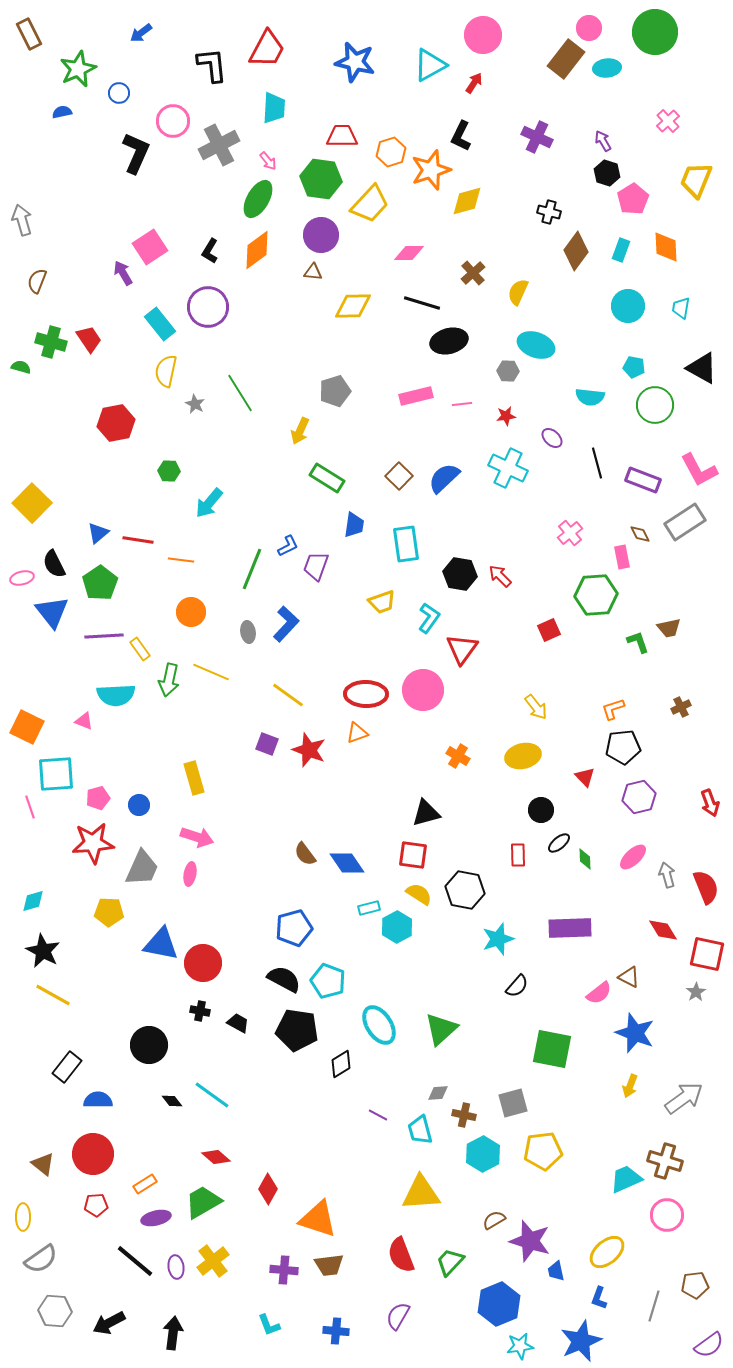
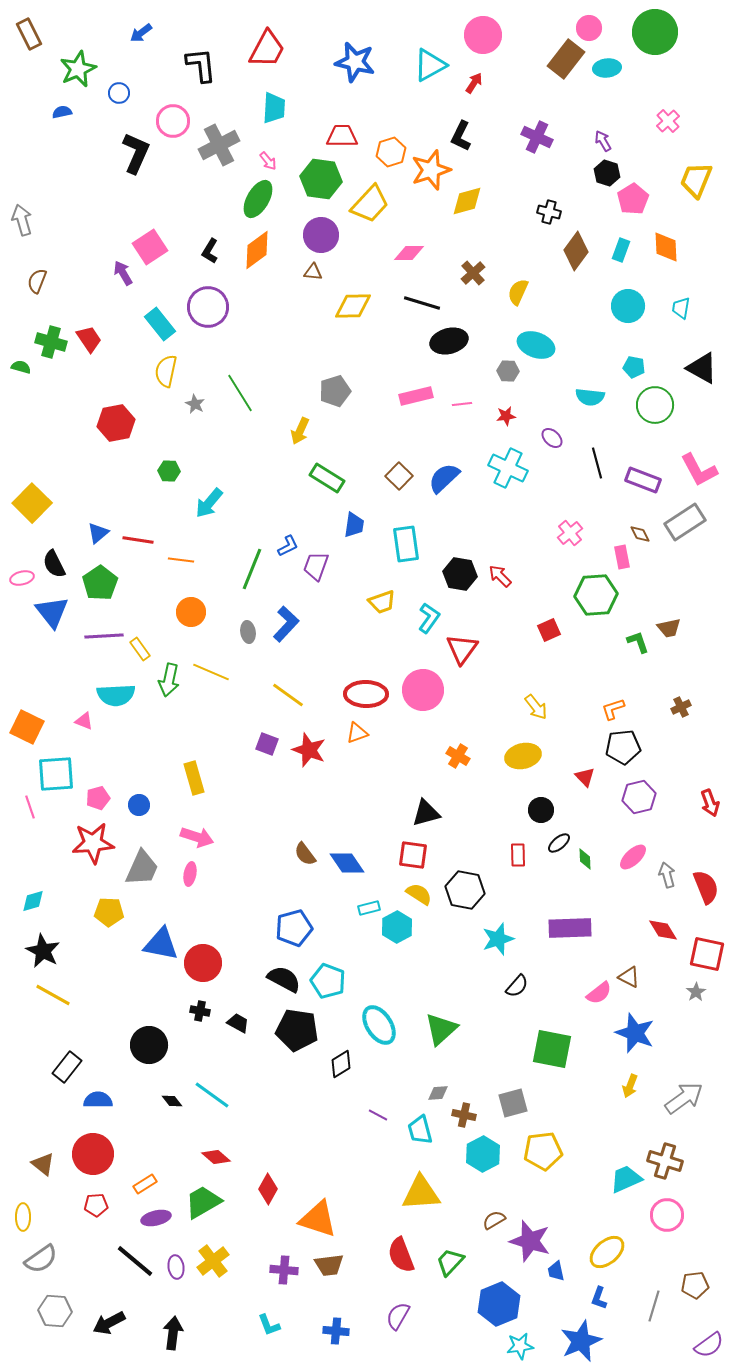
black L-shape at (212, 65): moved 11 px left
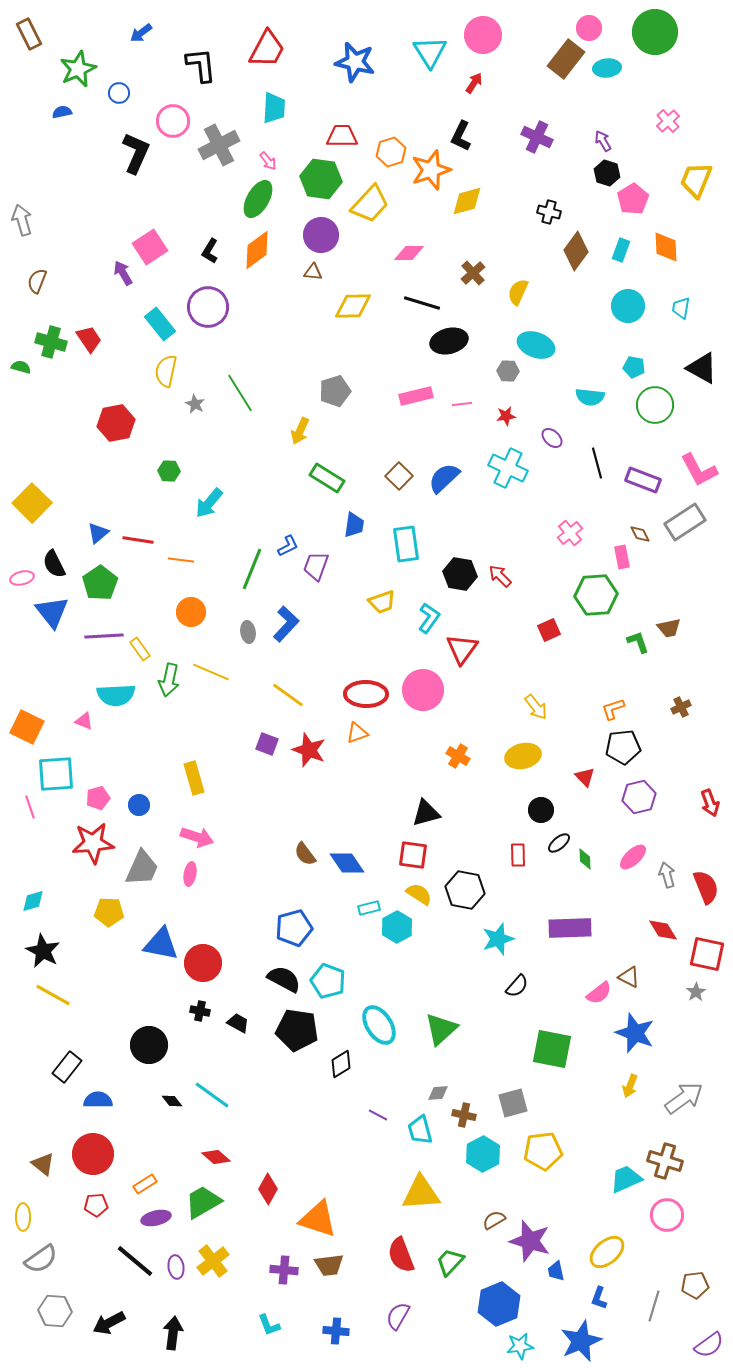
cyan triangle at (430, 65): moved 13 px up; rotated 33 degrees counterclockwise
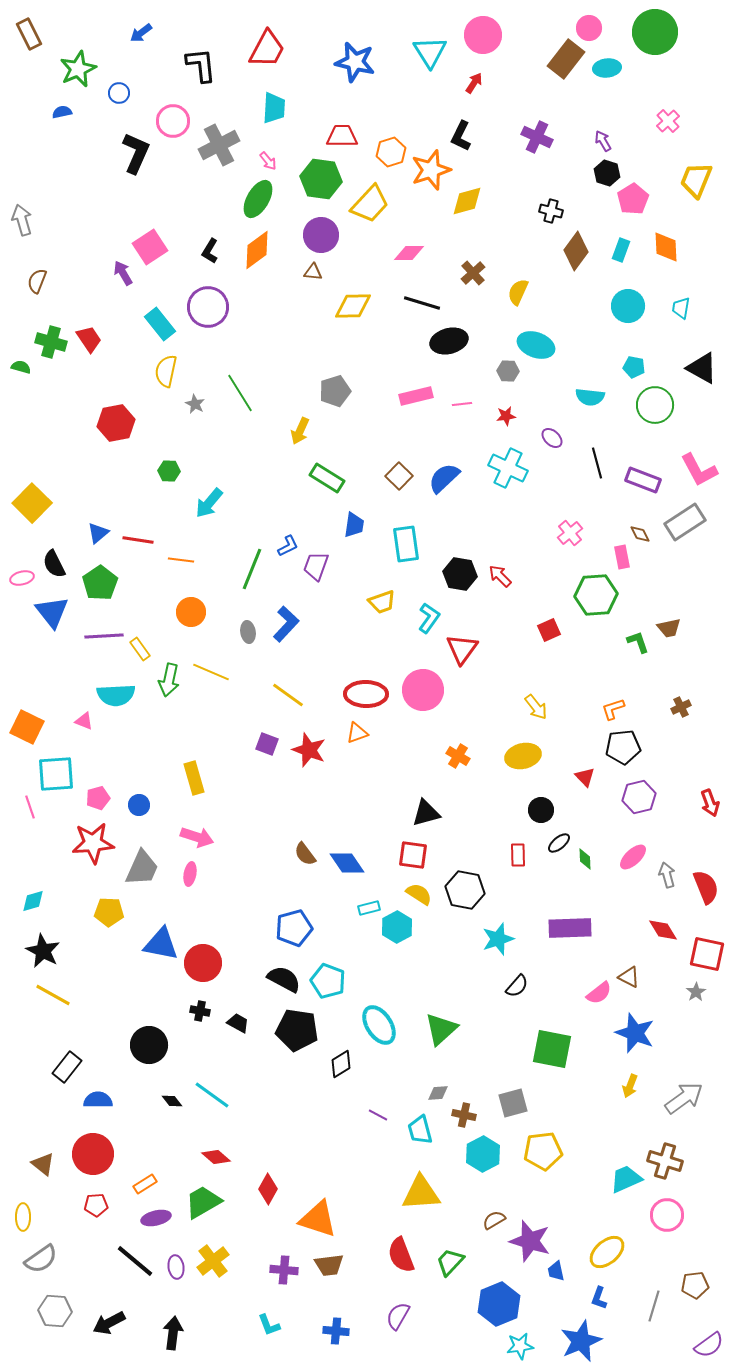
black cross at (549, 212): moved 2 px right, 1 px up
